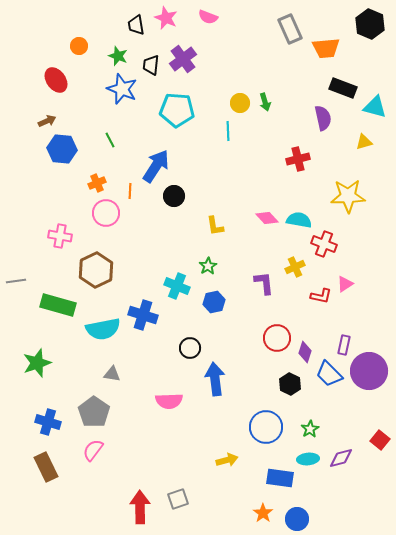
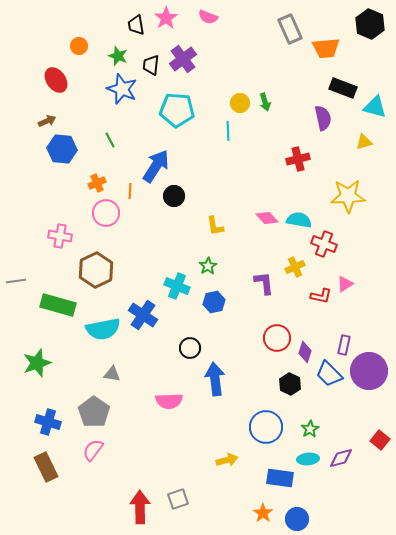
pink star at (166, 18): rotated 15 degrees clockwise
blue cross at (143, 315): rotated 16 degrees clockwise
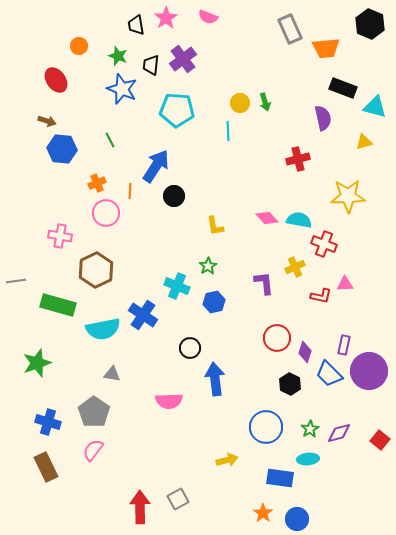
brown arrow at (47, 121): rotated 42 degrees clockwise
pink triangle at (345, 284): rotated 30 degrees clockwise
purple diamond at (341, 458): moved 2 px left, 25 px up
gray square at (178, 499): rotated 10 degrees counterclockwise
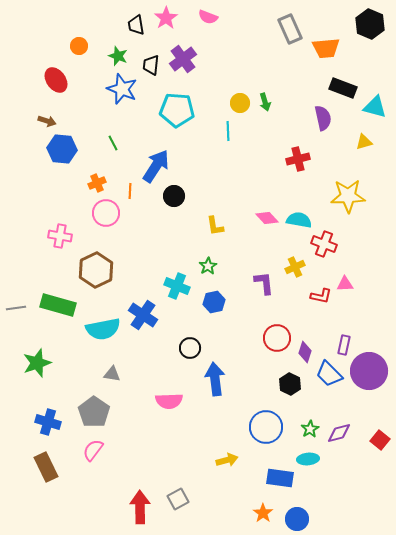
green line at (110, 140): moved 3 px right, 3 px down
gray line at (16, 281): moved 27 px down
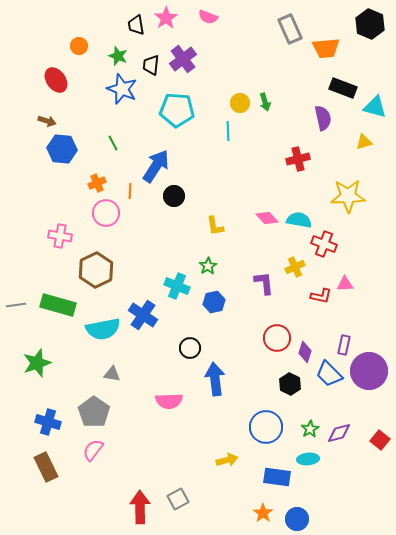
gray line at (16, 308): moved 3 px up
blue rectangle at (280, 478): moved 3 px left, 1 px up
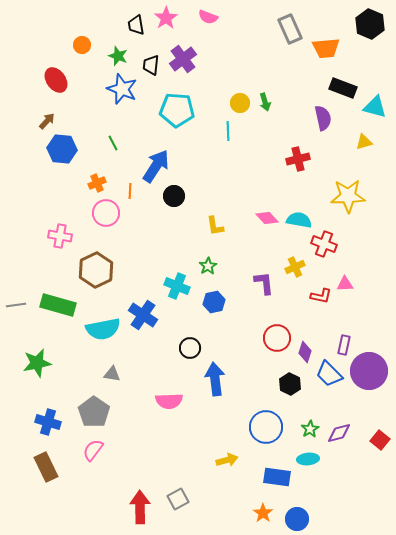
orange circle at (79, 46): moved 3 px right, 1 px up
brown arrow at (47, 121): rotated 66 degrees counterclockwise
green star at (37, 363): rotated 8 degrees clockwise
